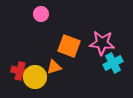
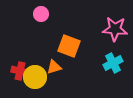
pink star: moved 13 px right, 14 px up
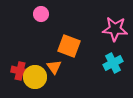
orange triangle: rotated 49 degrees counterclockwise
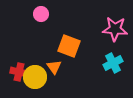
red cross: moved 1 px left, 1 px down
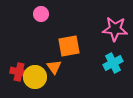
orange square: rotated 30 degrees counterclockwise
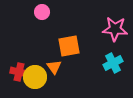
pink circle: moved 1 px right, 2 px up
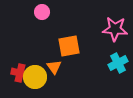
cyan cross: moved 5 px right
red cross: moved 1 px right, 1 px down
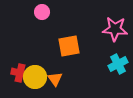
cyan cross: moved 1 px down
orange triangle: moved 1 px right, 12 px down
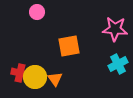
pink circle: moved 5 px left
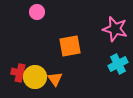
pink star: rotated 10 degrees clockwise
orange square: moved 1 px right
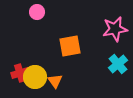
pink star: rotated 25 degrees counterclockwise
cyan cross: rotated 12 degrees counterclockwise
red cross: rotated 30 degrees counterclockwise
orange triangle: moved 2 px down
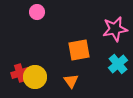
orange square: moved 9 px right, 4 px down
orange triangle: moved 16 px right
